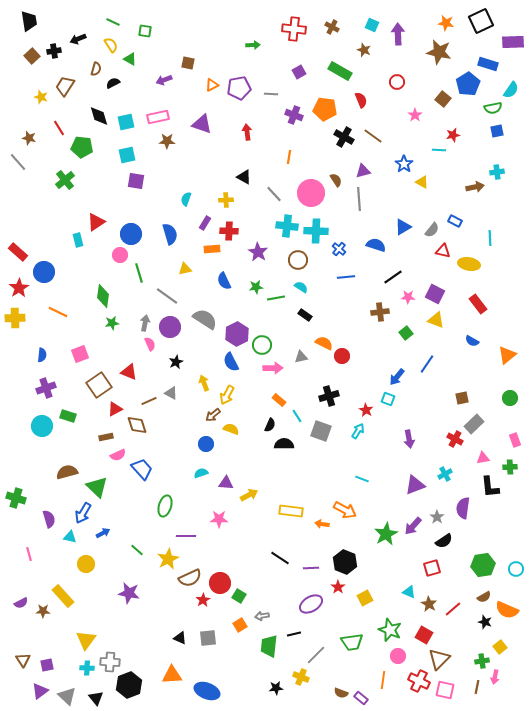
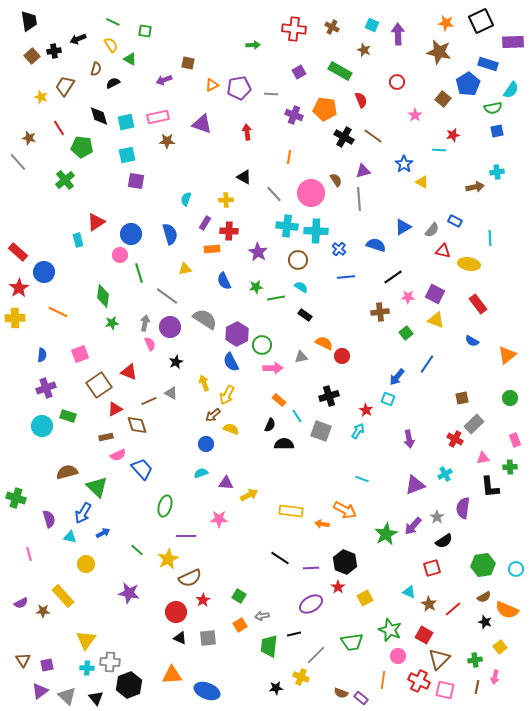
red circle at (220, 583): moved 44 px left, 29 px down
green cross at (482, 661): moved 7 px left, 1 px up
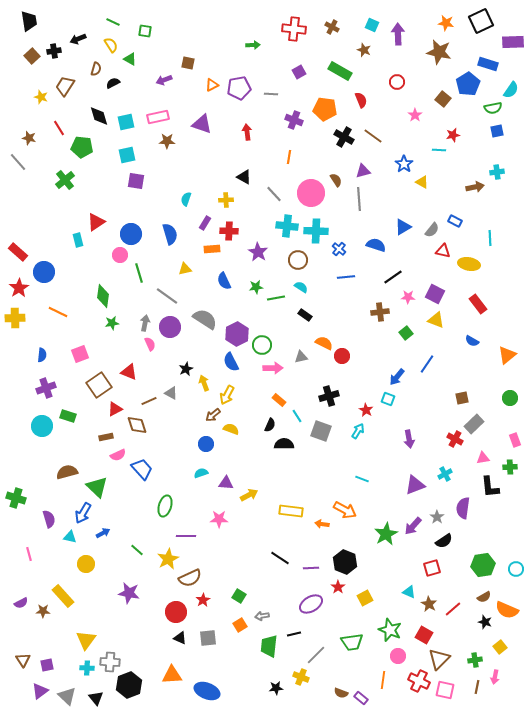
purple cross at (294, 115): moved 5 px down
black star at (176, 362): moved 10 px right, 7 px down
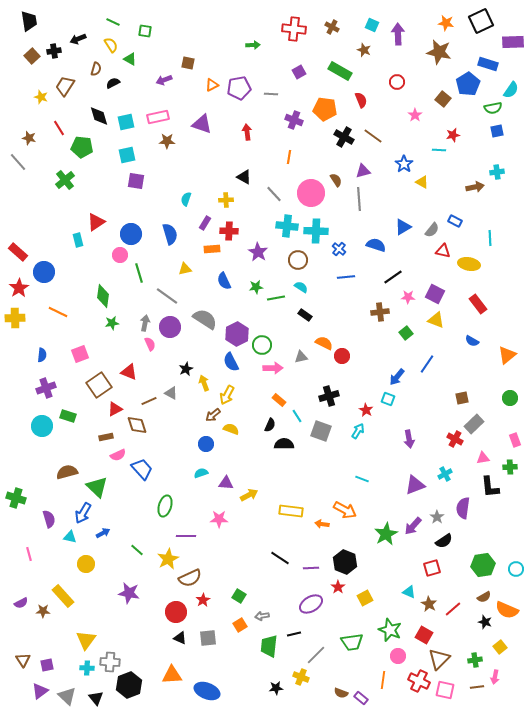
brown line at (477, 687): rotated 72 degrees clockwise
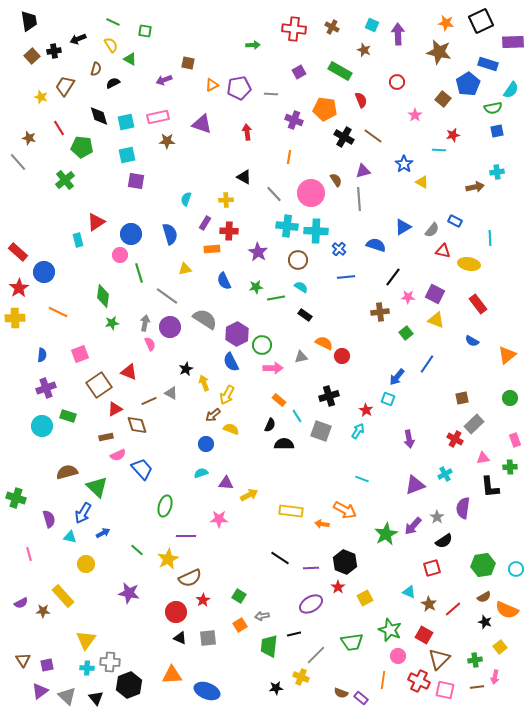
black line at (393, 277): rotated 18 degrees counterclockwise
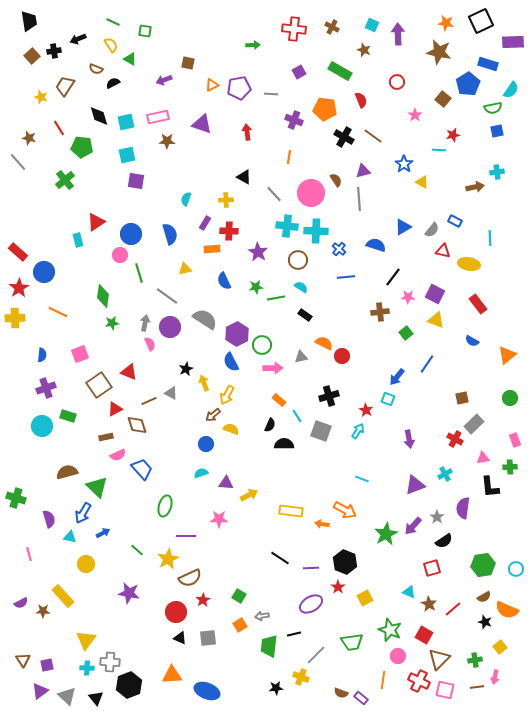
brown semicircle at (96, 69): rotated 96 degrees clockwise
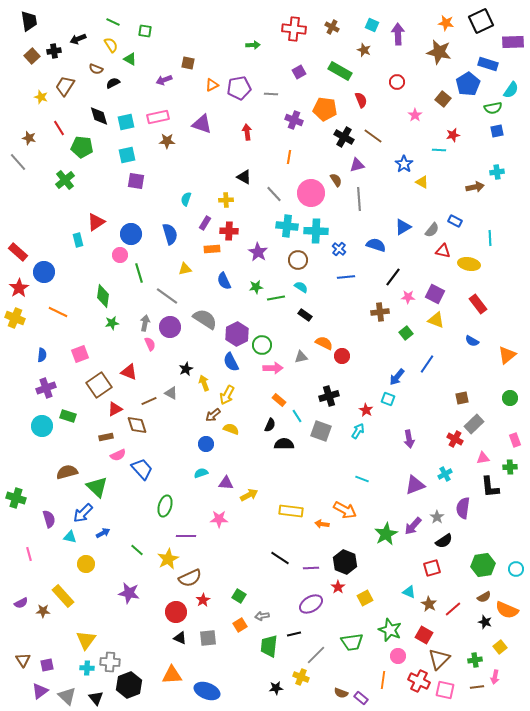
purple triangle at (363, 171): moved 6 px left, 6 px up
yellow cross at (15, 318): rotated 24 degrees clockwise
blue arrow at (83, 513): rotated 15 degrees clockwise
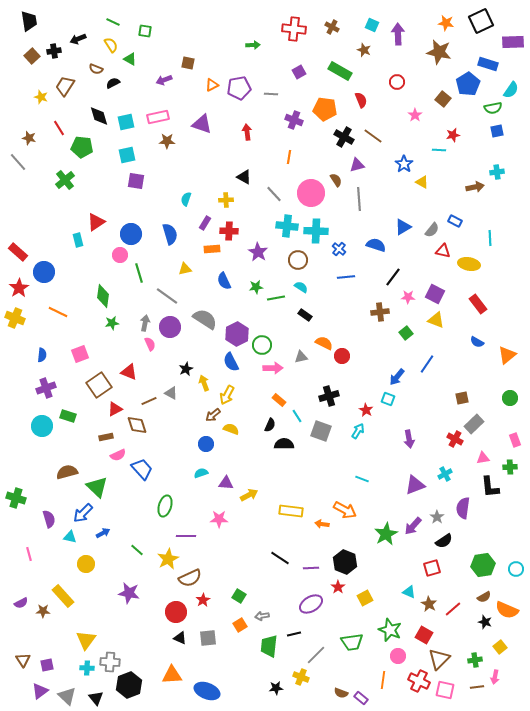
blue semicircle at (472, 341): moved 5 px right, 1 px down
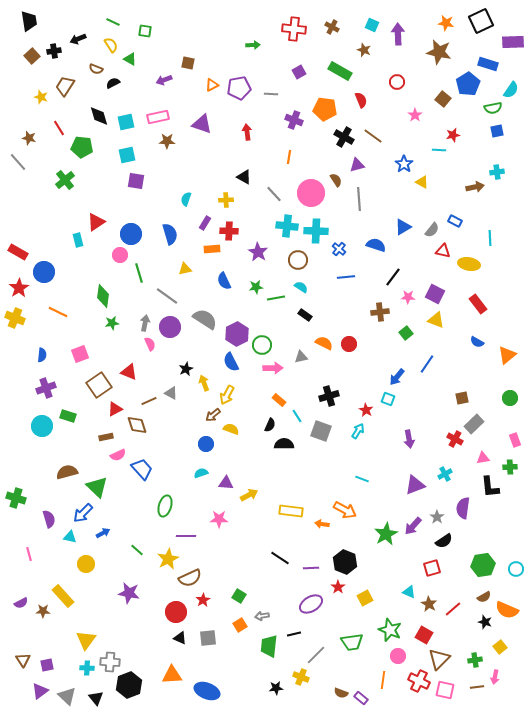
red rectangle at (18, 252): rotated 12 degrees counterclockwise
red circle at (342, 356): moved 7 px right, 12 px up
